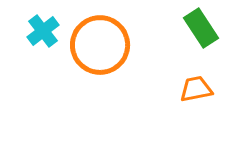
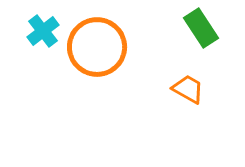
orange circle: moved 3 px left, 2 px down
orange trapezoid: moved 8 px left; rotated 40 degrees clockwise
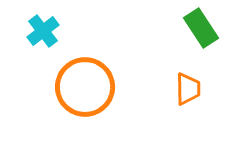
orange circle: moved 12 px left, 40 px down
orange trapezoid: rotated 60 degrees clockwise
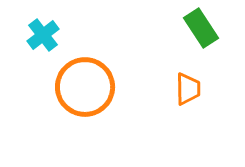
cyan cross: moved 4 px down
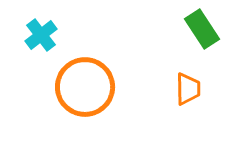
green rectangle: moved 1 px right, 1 px down
cyan cross: moved 2 px left
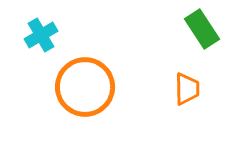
cyan cross: rotated 8 degrees clockwise
orange trapezoid: moved 1 px left
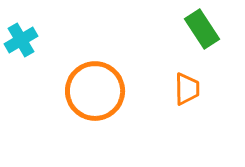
cyan cross: moved 20 px left, 5 px down
orange circle: moved 10 px right, 4 px down
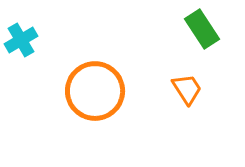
orange trapezoid: rotated 32 degrees counterclockwise
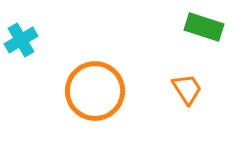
green rectangle: moved 2 px right, 2 px up; rotated 39 degrees counterclockwise
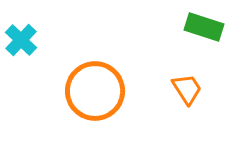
cyan cross: rotated 16 degrees counterclockwise
